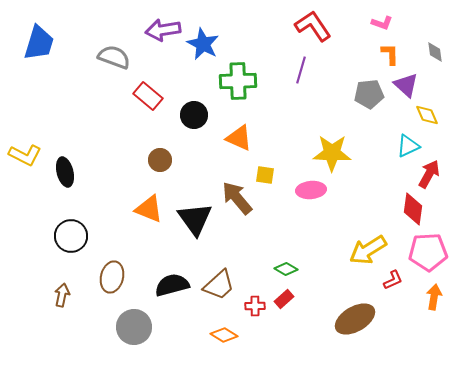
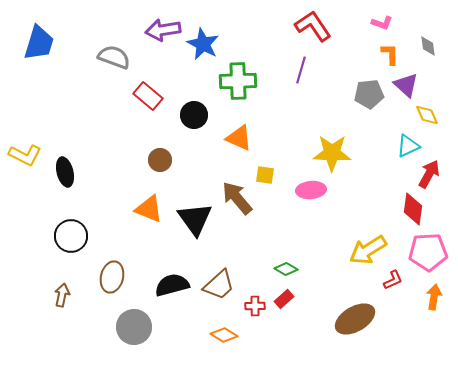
gray diamond at (435, 52): moved 7 px left, 6 px up
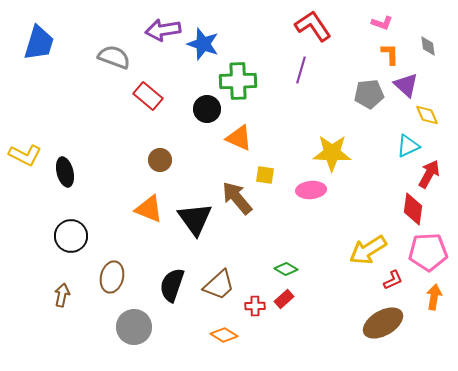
blue star at (203, 44): rotated 8 degrees counterclockwise
black circle at (194, 115): moved 13 px right, 6 px up
black semicircle at (172, 285): rotated 56 degrees counterclockwise
brown ellipse at (355, 319): moved 28 px right, 4 px down
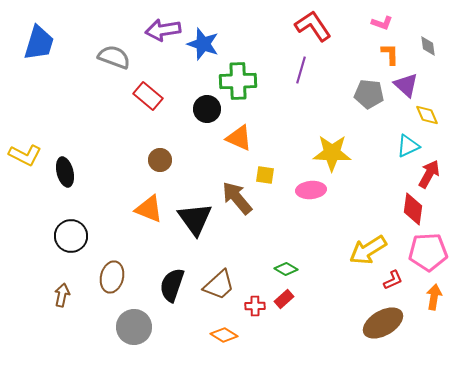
gray pentagon at (369, 94): rotated 12 degrees clockwise
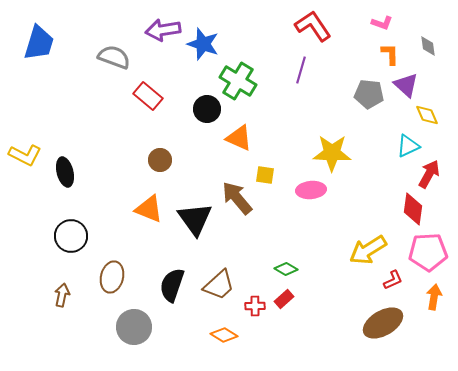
green cross at (238, 81): rotated 33 degrees clockwise
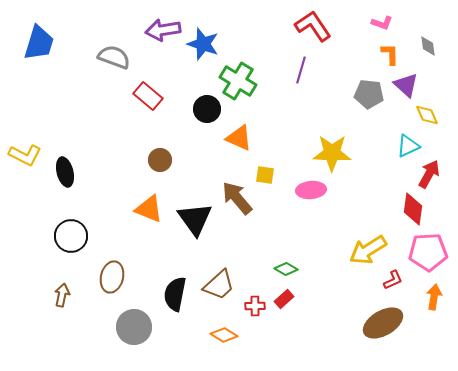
black semicircle at (172, 285): moved 3 px right, 9 px down; rotated 8 degrees counterclockwise
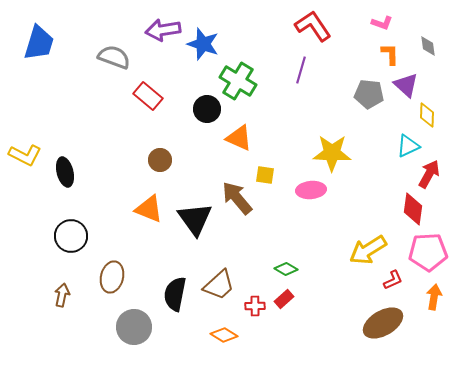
yellow diamond at (427, 115): rotated 25 degrees clockwise
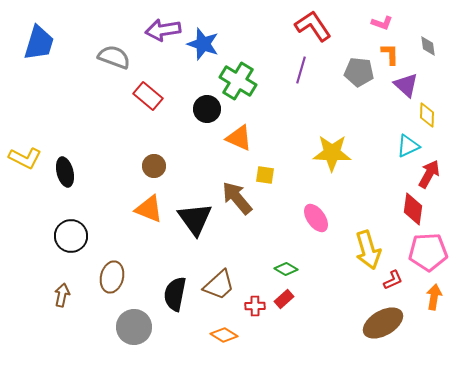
gray pentagon at (369, 94): moved 10 px left, 22 px up
yellow L-shape at (25, 155): moved 3 px down
brown circle at (160, 160): moved 6 px left, 6 px down
pink ellipse at (311, 190): moved 5 px right, 28 px down; rotated 60 degrees clockwise
yellow arrow at (368, 250): rotated 75 degrees counterclockwise
